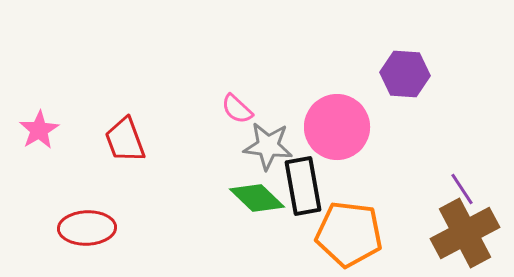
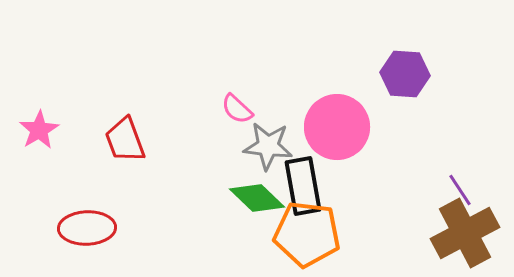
purple line: moved 2 px left, 1 px down
orange pentagon: moved 42 px left
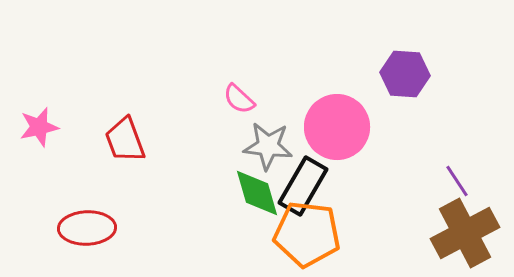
pink semicircle: moved 2 px right, 10 px up
pink star: moved 3 px up; rotated 18 degrees clockwise
black rectangle: rotated 40 degrees clockwise
purple line: moved 3 px left, 9 px up
green diamond: moved 5 px up; rotated 30 degrees clockwise
